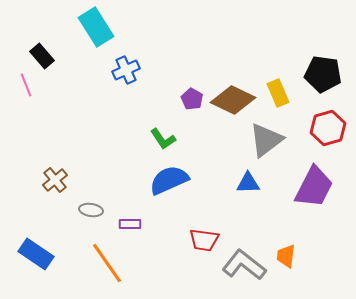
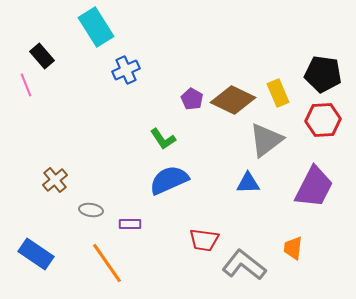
red hexagon: moved 5 px left, 8 px up; rotated 12 degrees clockwise
orange trapezoid: moved 7 px right, 8 px up
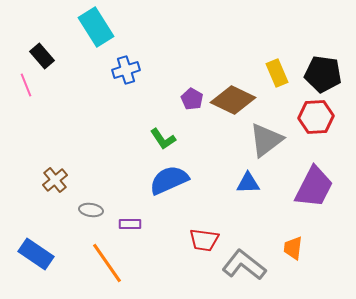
blue cross: rotated 8 degrees clockwise
yellow rectangle: moved 1 px left, 20 px up
red hexagon: moved 7 px left, 3 px up
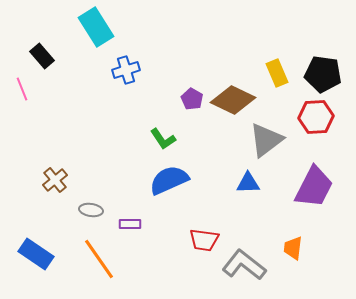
pink line: moved 4 px left, 4 px down
orange line: moved 8 px left, 4 px up
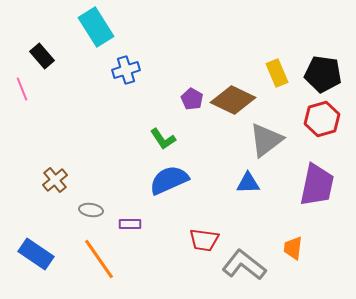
red hexagon: moved 6 px right, 2 px down; rotated 12 degrees counterclockwise
purple trapezoid: moved 3 px right, 2 px up; rotated 15 degrees counterclockwise
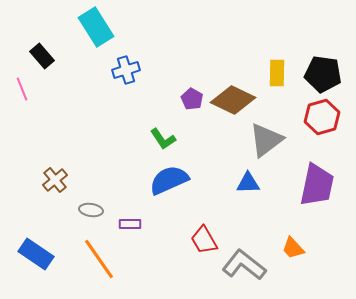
yellow rectangle: rotated 24 degrees clockwise
red hexagon: moved 2 px up
red trapezoid: rotated 52 degrees clockwise
orange trapezoid: rotated 50 degrees counterclockwise
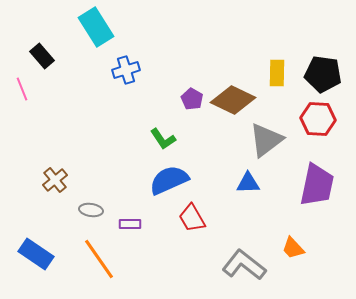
red hexagon: moved 4 px left, 2 px down; rotated 20 degrees clockwise
red trapezoid: moved 12 px left, 22 px up
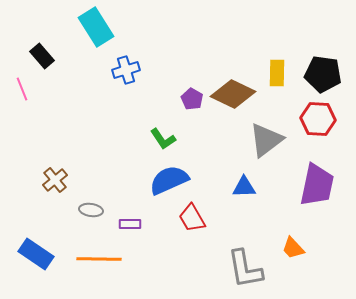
brown diamond: moved 6 px up
blue triangle: moved 4 px left, 4 px down
orange line: rotated 54 degrees counterclockwise
gray L-shape: moved 1 px right, 4 px down; rotated 138 degrees counterclockwise
